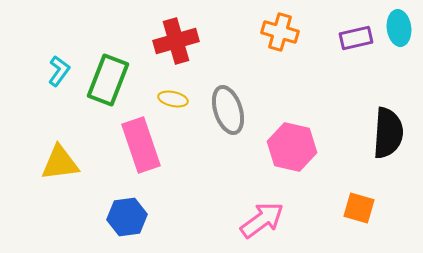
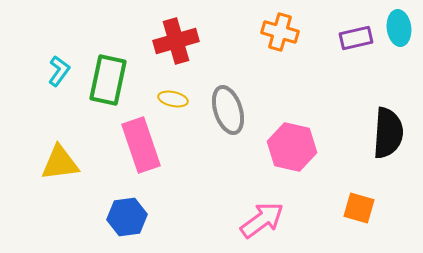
green rectangle: rotated 9 degrees counterclockwise
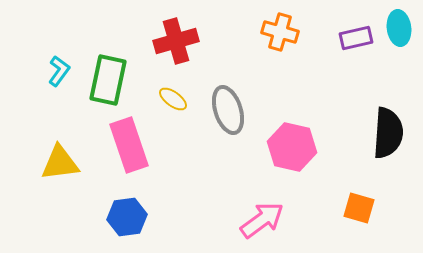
yellow ellipse: rotated 24 degrees clockwise
pink rectangle: moved 12 px left
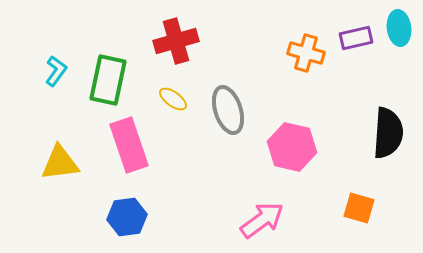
orange cross: moved 26 px right, 21 px down
cyan L-shape: moved 3 px left
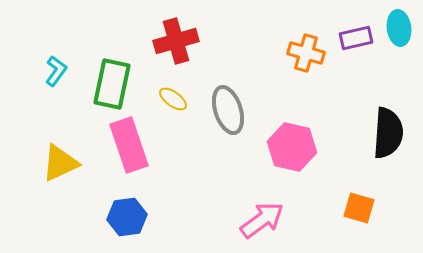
green rectangle: moved 4 px right, 4 px down
yellow triangle: rotated 18 degrees counterclockwise
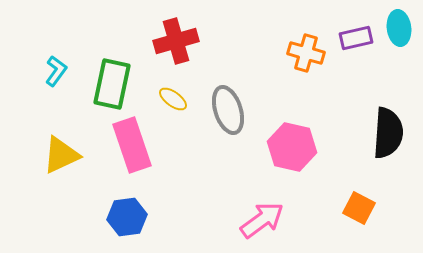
pink rectangle: moved 3 px right
yellow triangle: moved 1 px right, 8 px up
orange square: rotated 12 degrees clockwise
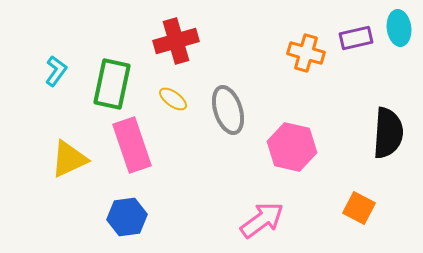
yellow triangle: moved 8 px right, 4 px down
